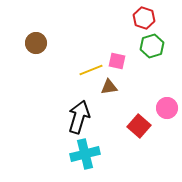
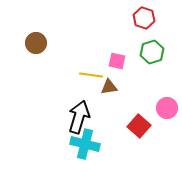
green hexagon: moved 6 px down
yellow line: moved 5 px down; rotated 30 degrees clockwise
cyan cross: moved 10 px up; rotated 28 degrees clockwise
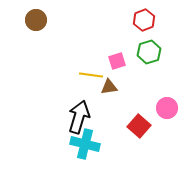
red hexagon: moved 2 px down; rotated 20 degrees clockwise
brown circle: moved 23 px up
green hexagon: moved 3 px left
pink square: rotated 30 degrees counterclockwise
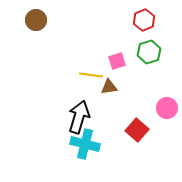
red square: moved 2 px left, 4 px down
